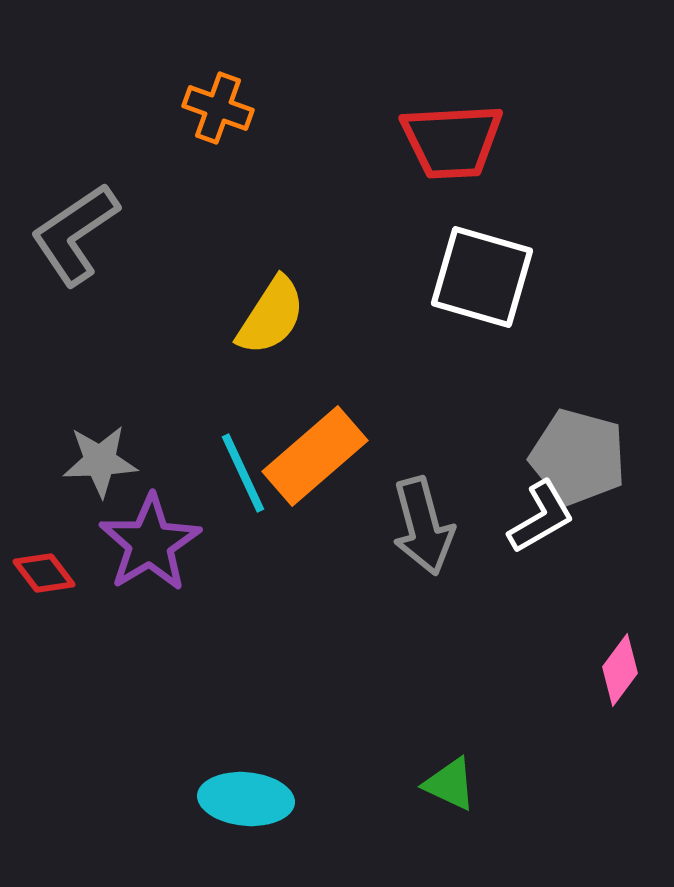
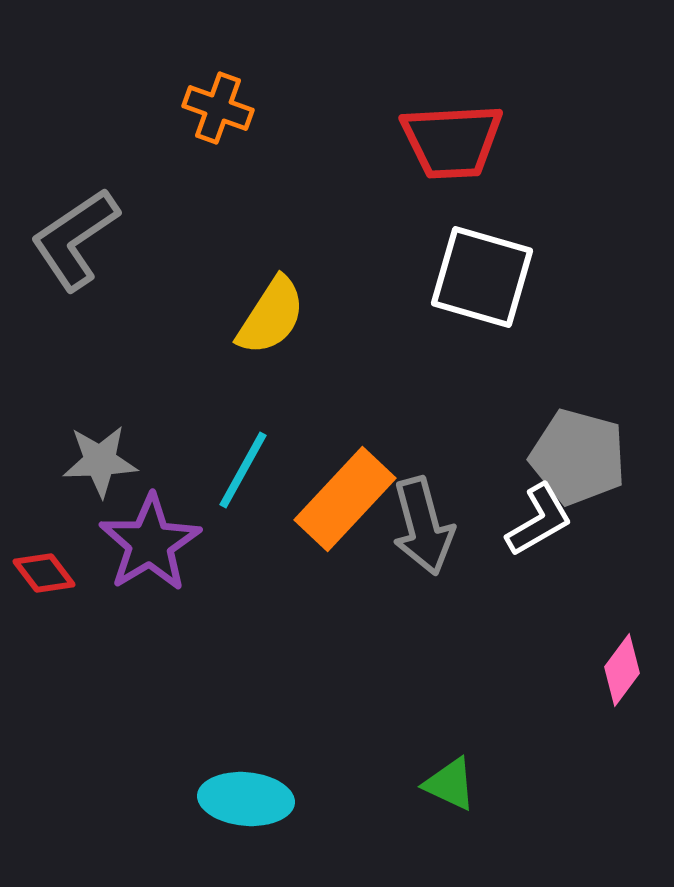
gray L-shape: moved 5 px down
orange rectangle: moved 30 px right, 43 px down; rotated 6 degrees counterclockwise
cyan line: moved 3 px up; rotated 54 degrees clockwise
white L-shape: moved 2 px left, 3 px down
pink diamond: moved 2 px right
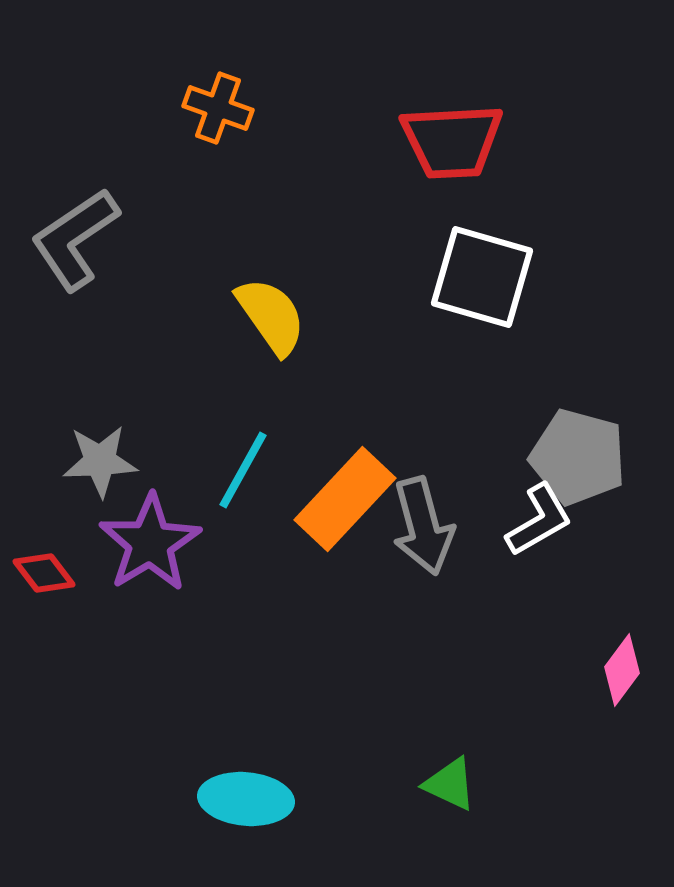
yellow semicircle: rotated 68 degrees counterclockwise
